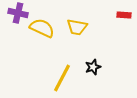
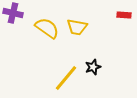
purple cross: moved 5 px left
yellow semicircle: moved 5 px right; rotated 10 degrees clockwise
yellow line: moved 4 px right; rotated 12 degrees clockwise
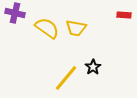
purple cross: moved 2 px right
yellow trapezoid: moved 1 px left, 1 px down
black star: rotated 14 degrees counterclockwise
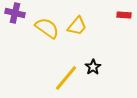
yellow trapezoid: moved 1 px right, 2 px up; rotated 60 degrees counterclockwise
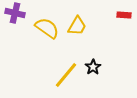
yellow trapezoid: rotated 10 degrees counterclockwise
yellow line: moved 3 px up
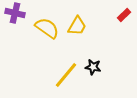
red rectangle: rotated 48 degrees counterclockwise
black star: rotated 28 degrees counterclockwise
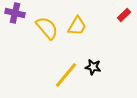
yellow semicircle: rotated 15 degrees clockwise
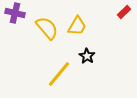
red rectangle: moved 3 px up
black star: moved 6 px left, 11 px up; rotated 21 degrees clockwise
yellow line: moved 7 px left, 1 px up
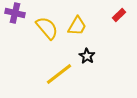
red rectangle: moved 5 px left, 3 px down
yellow line: rotated 12 degrees clockwise
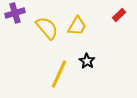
purple cross: rotated 30 degrees counterclockwise
black star: moved 5 px down
yellow line: rotated 28 degrees counterclockwise
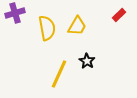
yellow semicircle: rotated 30 degrees clockwise
